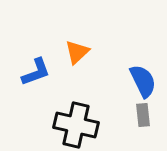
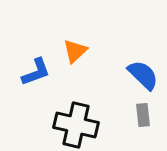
orange triangle: moved 2 px left, 1 px up
blue semicircle: moved 6 px up; rotated 20 degrees counterclockwise
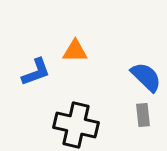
orange triangle: rotated 44 degrees clockwise
blue semicircle: moved 3 px right, 2 px down
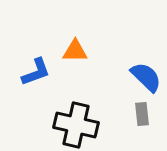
gray rectangle: moved 1 px left, 1 px up
